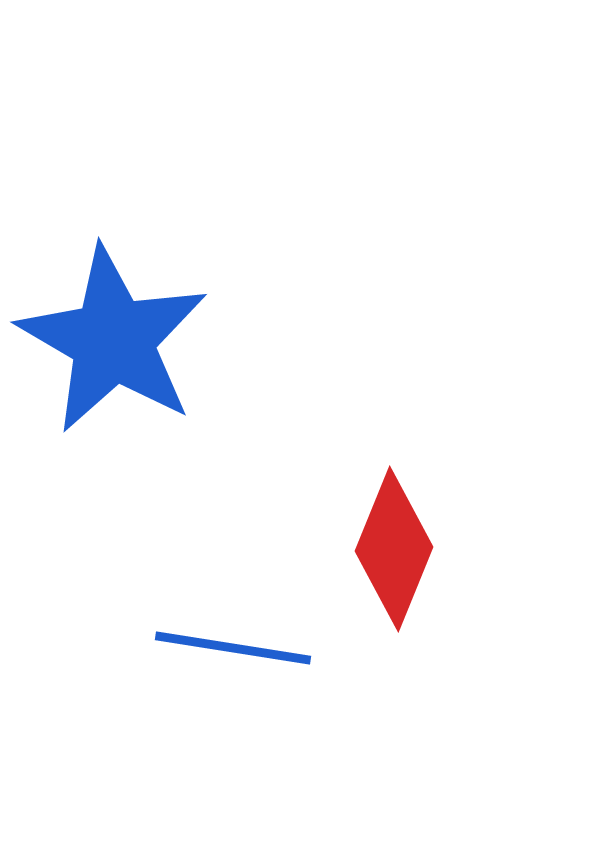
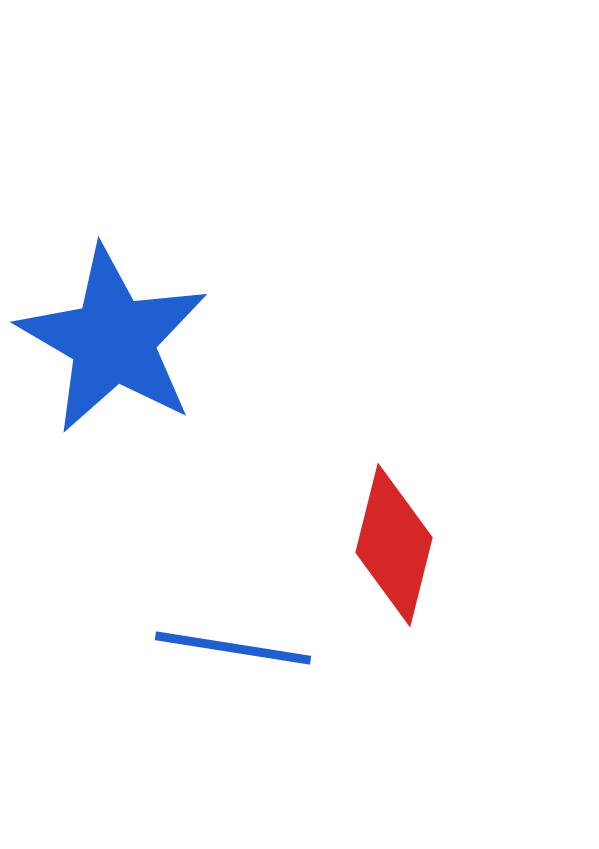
red diamond: moved 4 px up; rotated 8 degrees counterclockwise
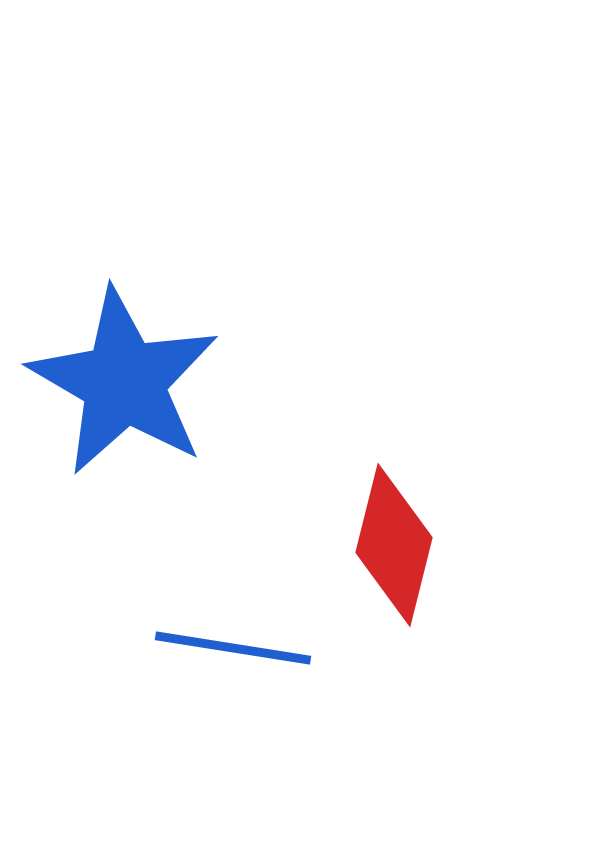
blue star: moved 11 px right, 42 px down
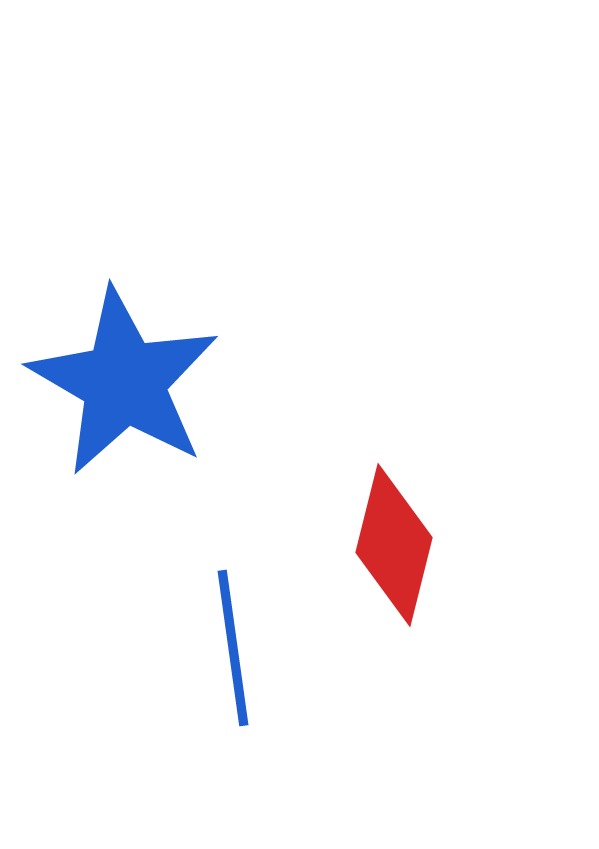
blue line: rotated 73 degrees clockwise
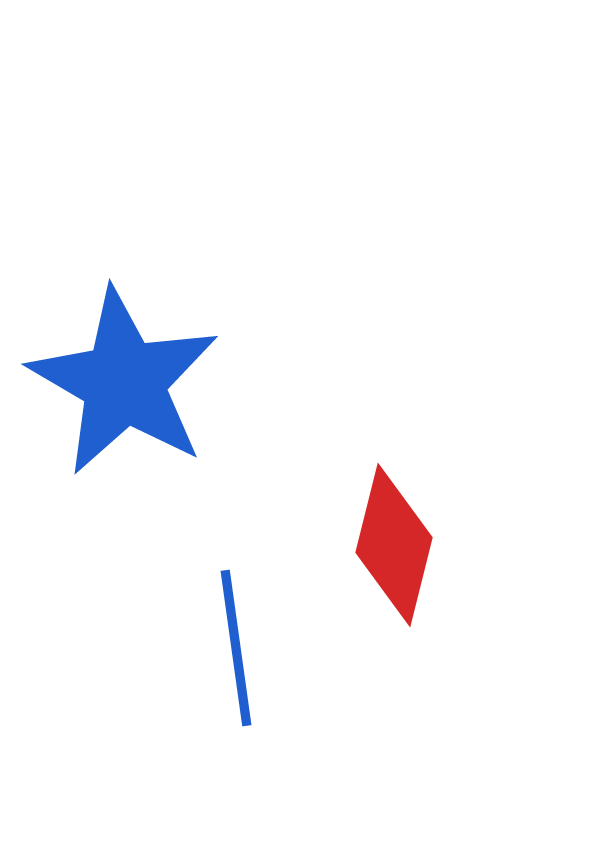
blue line: moved 3 px right
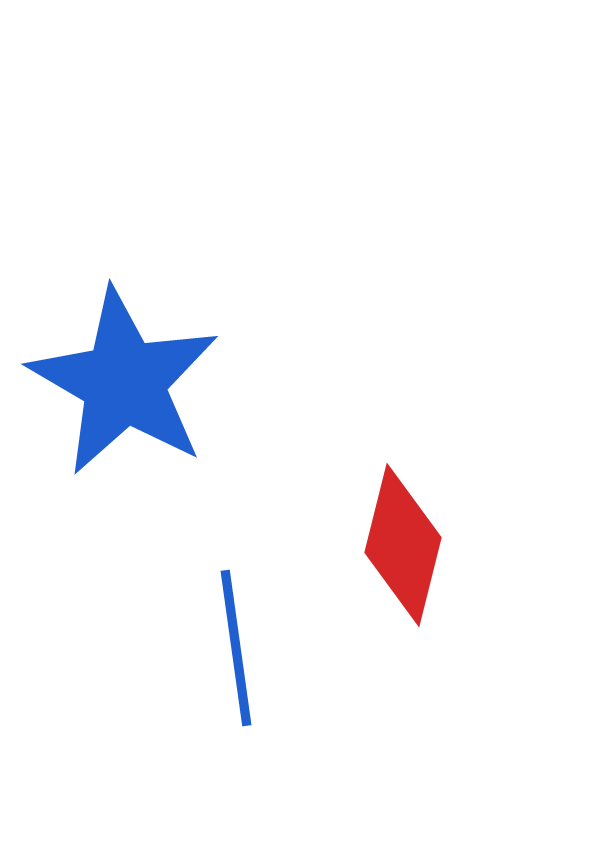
red diamond: moved 9 px right
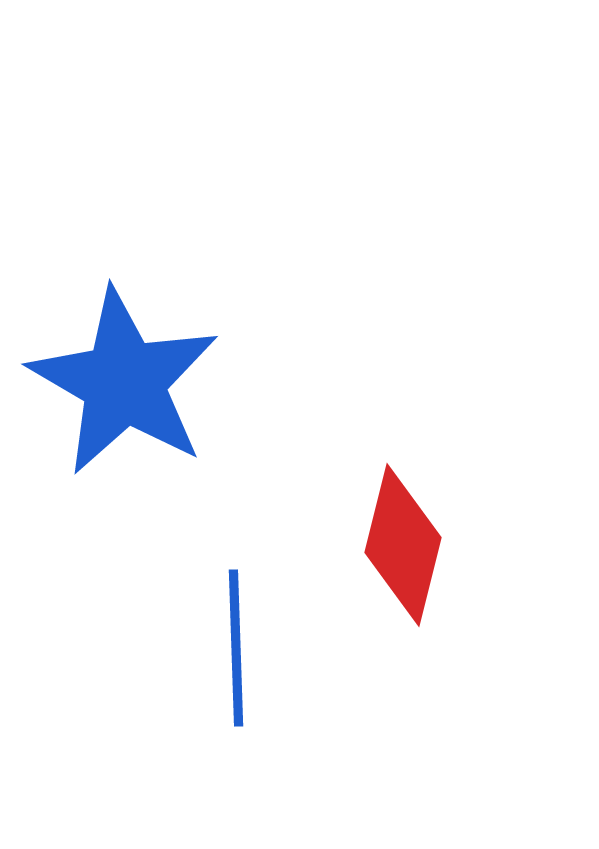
blue line: rotated 6 degrees clockwise
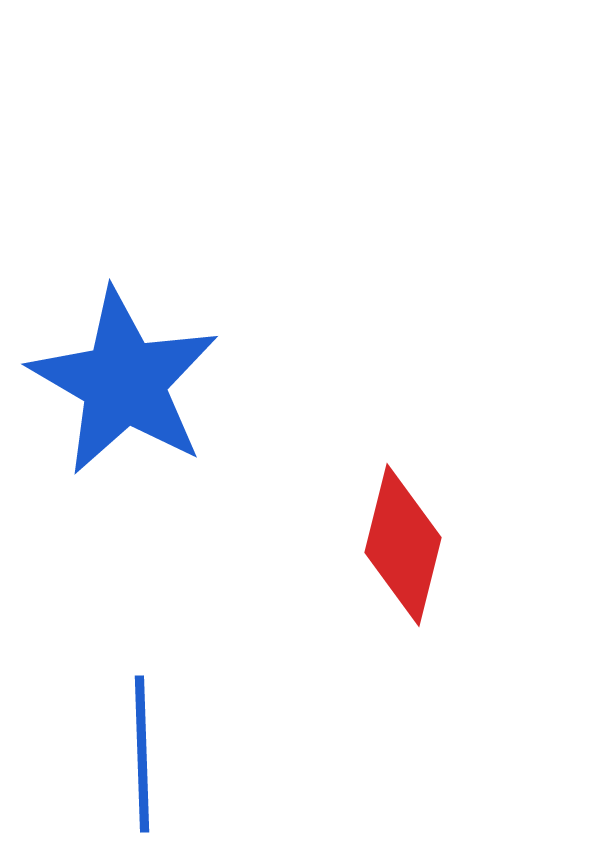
blue line: moved 94 px left, 106 px down
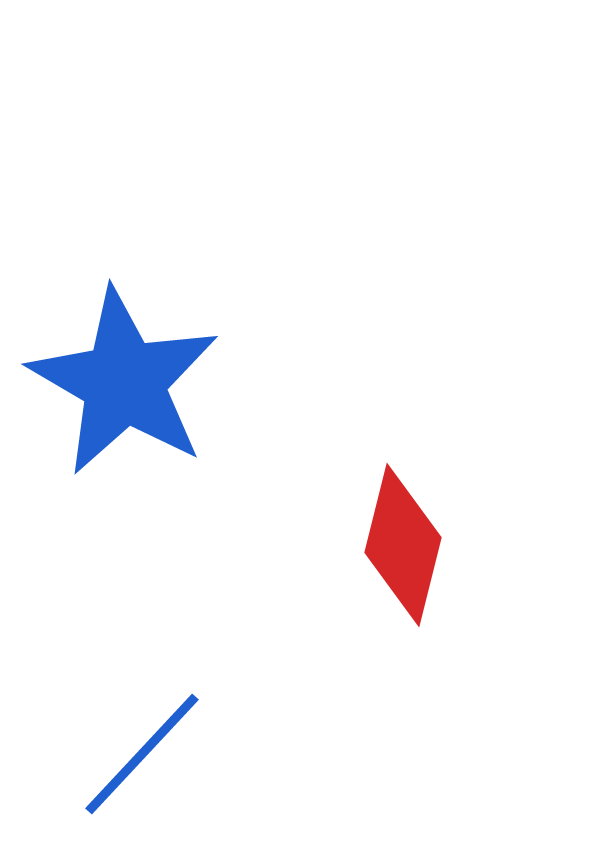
blue line: rotated 45 degrees clockwise
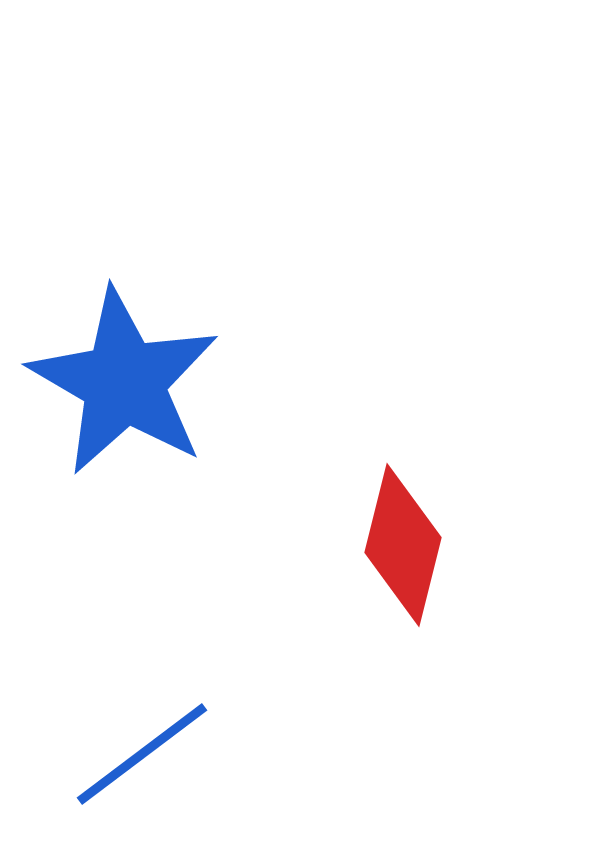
blue line: rotated 10 degrees clockwise
